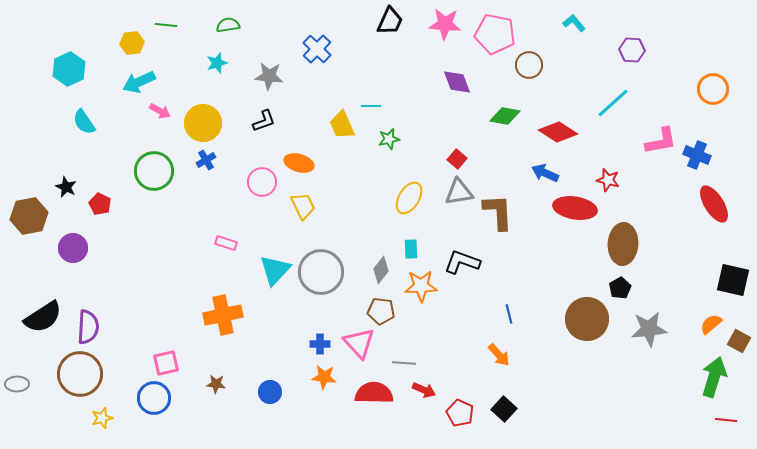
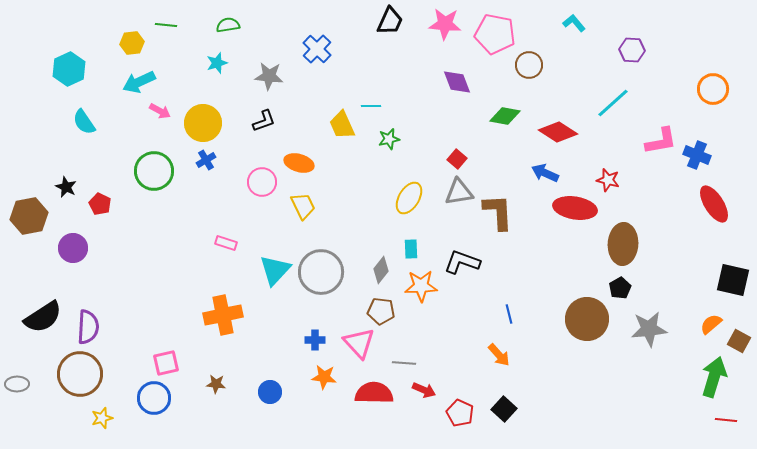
blue cross at (320, 344): moved 5 px left, 4 px up
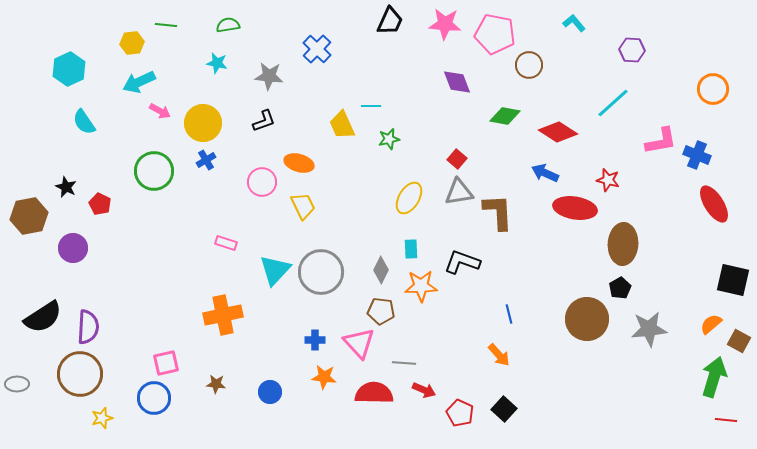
cyan star at (217, 63): rotated 30 degrees clockwise
gray diamond at (381, 270): rotated 12 degrees counterclockwise
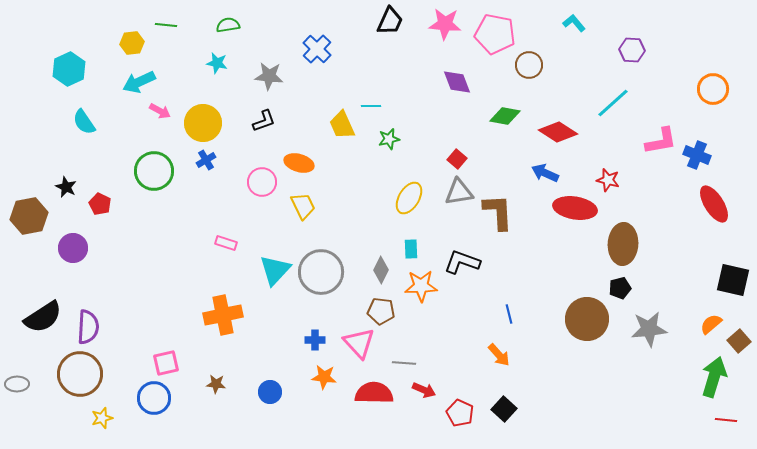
black pentagon at (620, 288): rotated 15 degrees clockwise
brown square at (739, 341): rotated 20 degrees clockwise
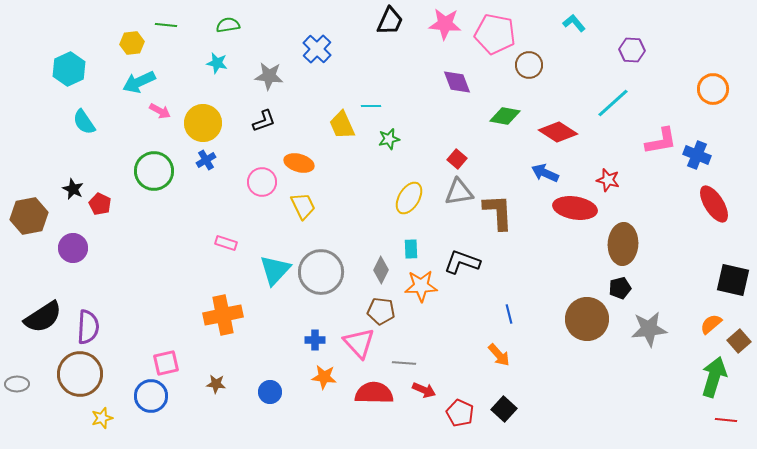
black star at (66, 187): moved 7 px right, 2 px down
blue circle at (154, 398): moved 3 px left, 2 px up
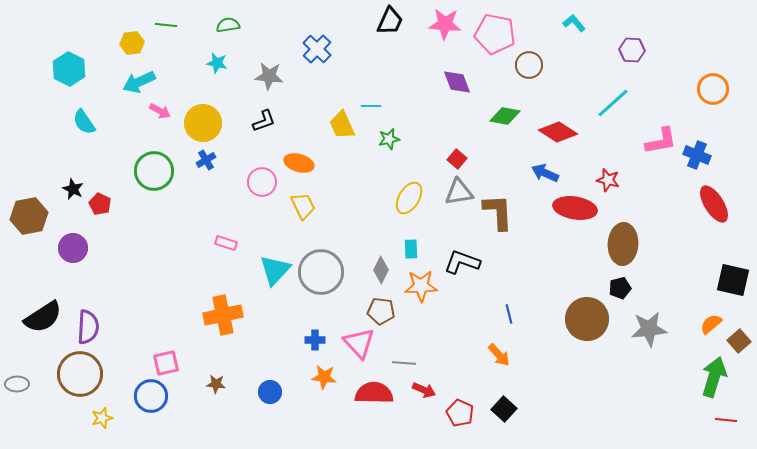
cyan hexagon at (69, 69): rotated 8 degrees counterclockwise
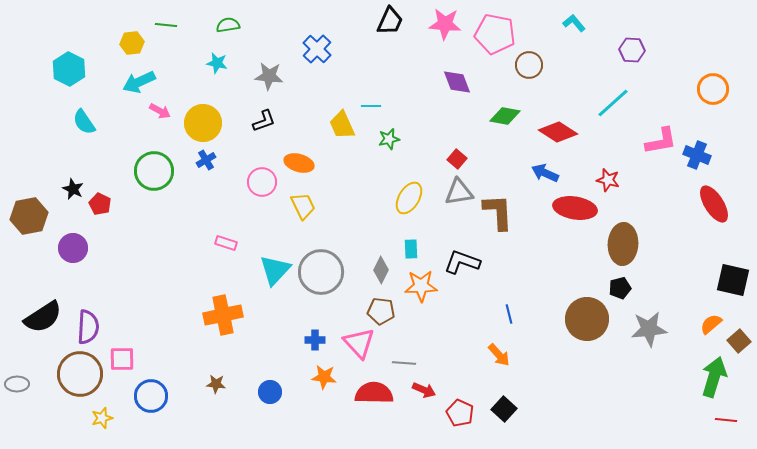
pink square at (166, 363): moved 44 px left, 4 px up; rotated 12 degrees clockwise
